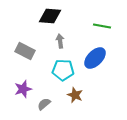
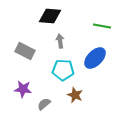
purple star: rotated 24 degrees clockwise
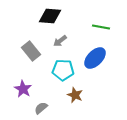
green line: moved 1 px left, 1 px down
gray arrow: rotated 120 degrees counterclockwise
gray rectangle: moved 6 px right; rotated 24 degrees clockwise
purple star: rotated 24 degrees clockwise
gray semicircle: moved 3 px left, 4 px down
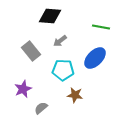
purple star: rotated 18 degrees clockwise
brown star: rotated 14 degrees counterclockwise
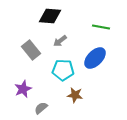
gray rectangle: moved 1 px up
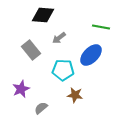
black diamond: moved 7 px left, 1 px up
gray arrow: moved 1 px left, 3 px up
blue ellipse: moved 4 px left, 3 px up
purple star: moved 2 px left
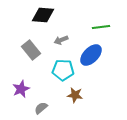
green line: rotated 18 degrees counterclockwise
gray arrow: moved 2 px right, 2 px down; rotated 16 degrees clockwise
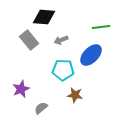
black diamond: moved 1 px right, 2 px down
gray rectangle: moved 2 px left, 10 px up
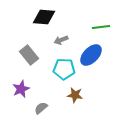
gray rectangle: moved 15 px down
cyan pentagon: moved 1 px right, 1 px up
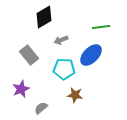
black diamond: rotated 35 degrees counterclockwise
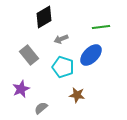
gray arrow: moved 1 px up
cyan pentagon: moved 1 px left, 2 px up; rotated 15 degrees clockwise
brown star: moved 2 px right
